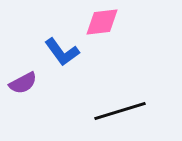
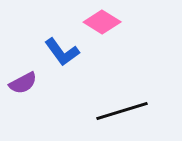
pink diamond: rotated 39 degrees clockwise
black line: moved 2 px right
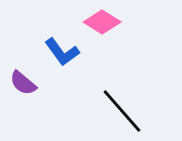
purple semicircle: rotated 68 degrees clockwise
black line: rotated 66 degrees clockwise
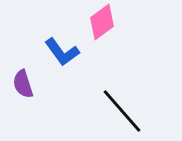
pink diamond: rotated 69 degrees counterclockwise
purple semicircle: moved 1 px down; rotated 32 degrees clockwise
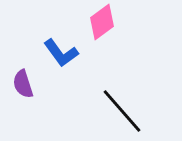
blue L-shape: moved 1 px left, 1 px down
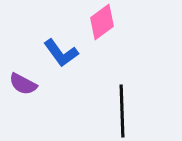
purple semicircle: rotated 44 degrees counterclockwise
black line: rotated 39 degrees clockwise
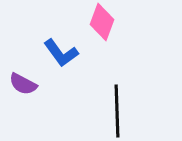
pink diamond: rotated 33 degrees counterclockwise
black line: moved 5 px left
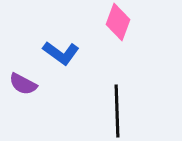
pink diamond: moved 16 px right
blue L-shape: rotated 18 degrees counterclockwise
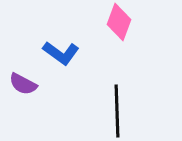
pink diamond: moved 1 px right
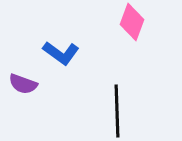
pink diamond: moved 13 px right
purple semicircle: rotated 8 degrees counterclockwise
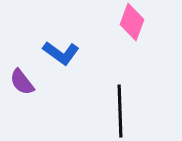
purple semicircle: moved 1 px left, 2 px up; rotated 32 degrees clockwise
black line: moved 3 px right
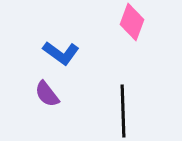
purple semicircle: moved 25 px right, 12 px down
black line: moved 3 px right
